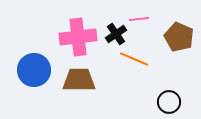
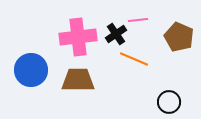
pink line: moved 1 px left, 1 px down
blue circle: moved 3 px left
brown trapezoid: moved 1 px left
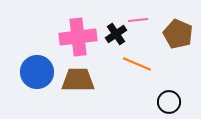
brown pentagon: moved 1 px left, 3 px up
orange line: moved 3 px right, 5 px down
blue circle: moved 6 px right, 2 px down
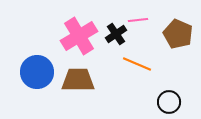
pink cross: moved 1 px right, 1 px up; rotated 24 degrees counterclockwise
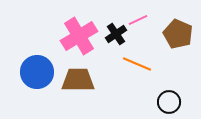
pink line: rotated 18 degrees counterclockwise
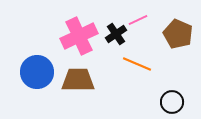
pink cross: rotated 6 degrees clockwise
black circle: moved 3 px right
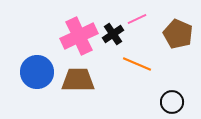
pink line: moved 1 px left, 1 px up
black cross: moved 3 px left
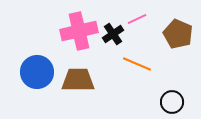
pink cross: moved 5 px up; rotated 12 degrees clockwise
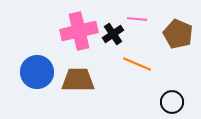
pink line: rotated 30 degrees clockwise
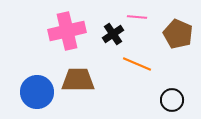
pink line: moved 2 px up
pink cross: moved 12 px left
blue circle: moved 20 px down
black circle: moved 2 px up
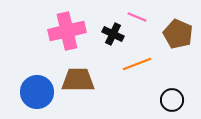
pink line: rotated 18 degrees clockwise
black cross: rotated 30 degrees counterclockwise
orange line: rotated 44 degrees counterclockwise
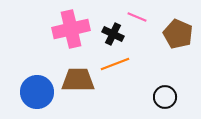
pink cross: moved 4 px right, 2 px up
orange line: moved 22 px left
black circle: moved 7 px left, 3 px up
